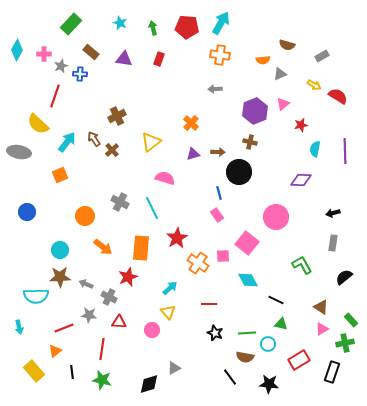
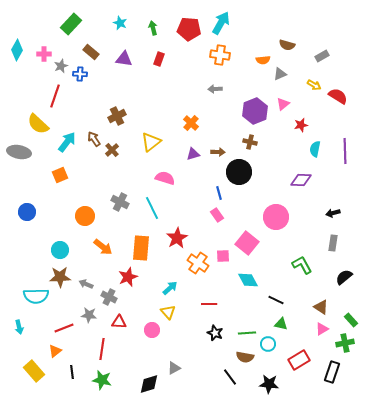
red pentagon at (187, 27): moved 2 px right, 2 px down
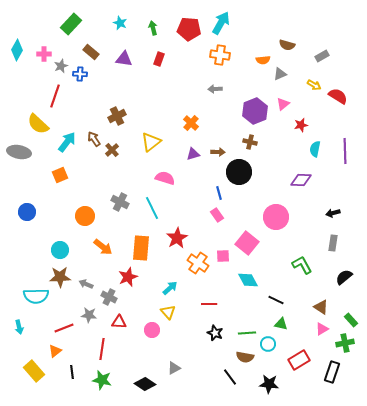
black diamond at (149, 384): moved 4 px left; rotated 50 degrees clockwise
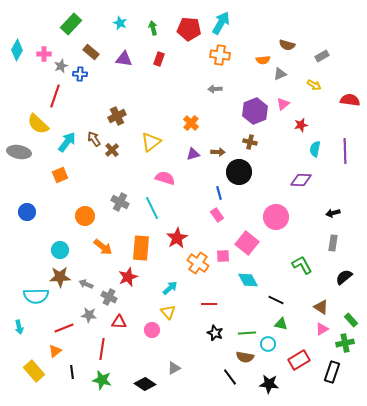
red semicircle at (338, 96): moved 12 px right, 4 px down; rotated 24 degrees counterclockwise
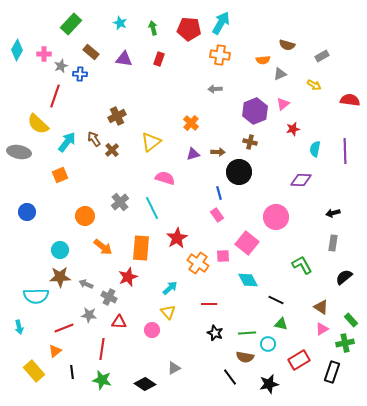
red star at (301, 125): moved 8 px left, 4 px down
gray cross at (120, 202): rotated 24 degrees clockwise
black star at (269, 384): rotated 18 degrees counterclockwise
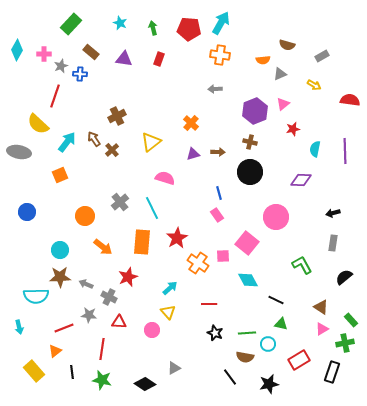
black circle at (239, 172): moved 11 px right
orange rectangle at (141, 248): moved 1 px right, 6 px up
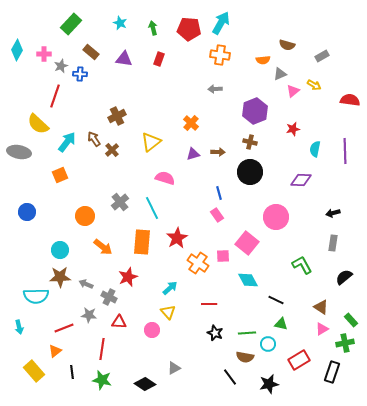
pink triangle at (283, 104): moved 10 px right, 13 px up
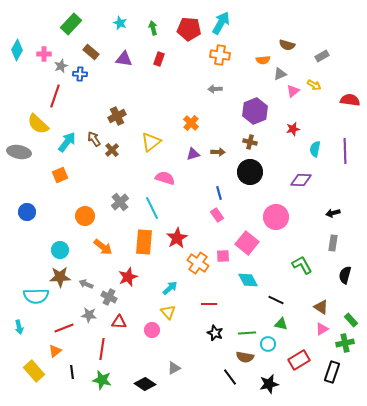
orange rectangle at (142, 242): moved 2 px right
black semicircle at (344, 277): moved 1 px right, 2 px up; rotated 36 degrees counterclockwise
